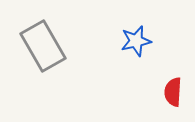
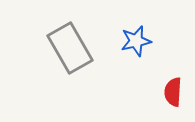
gray rectangle: moved 27 px right, 2 px down
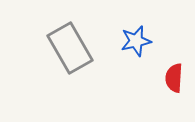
red semicircle: moved 1 px right, 14 px up
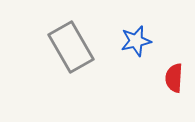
gray rectangle: moved 1 px right, 1 px up
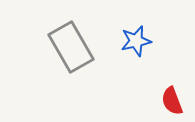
red semicircle: moved 2 px left, 23 px down; rotated 24 degrees counterclockwise
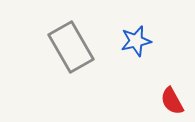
red semicircle: rotated 8 degrees counterclockwise
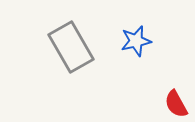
red semicircle: moved 4 px right, 3 px down
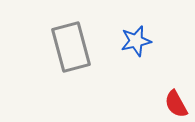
gray rectangle: rotated 15 degrees clockwise
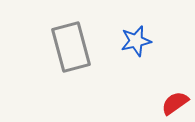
red semicircle: moved 1 px left, 1 px up; rotated 84 degrees clockwise
